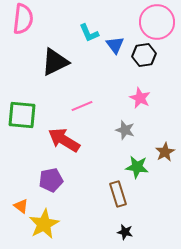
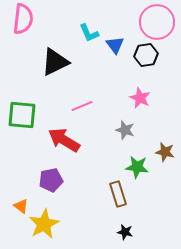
black hexagon: moved 2 px right
brown star: rotated 30 degrees counterclockwise
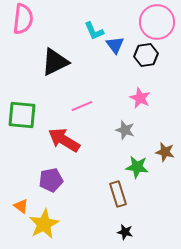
cyan L-shape: moved 5 px right, 2 px up
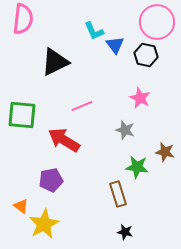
black hexagon: rotated 20 degrees clockwise
